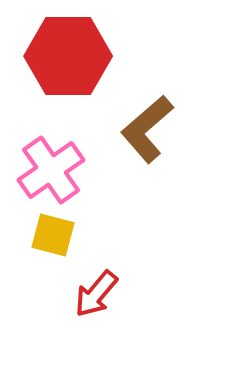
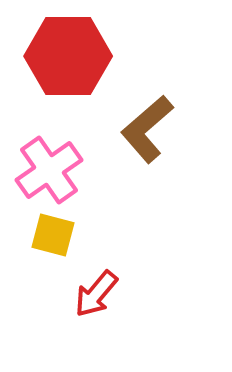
pink cross: moved 2 px left
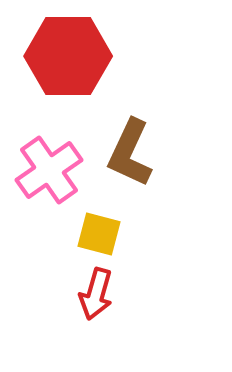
brown L-shape: moved 17 px left, 24 px down; rotated 24 degrees counterclockwise
yellow square: moved 46 px right, 1 px up
red arrow: rotated 24 degrees counterclockwise
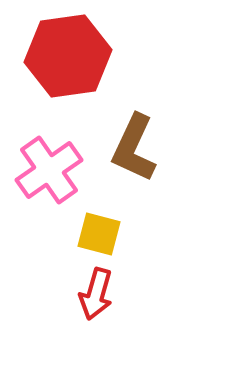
red hexagon: rotated 8 degrees counterclockwise
brown L-shape: moved 4 px right, 5 px up
